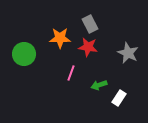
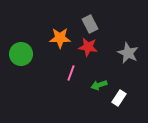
green circle: moved 3 px left
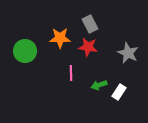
green circle: moved 4 px right, 3 px up
pink line: rotated 21 degrees counterclockwise
white rectangle: moved 6 px up
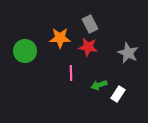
white rectangle: moved 1 px left, 2 px down
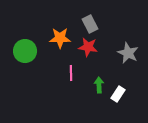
green arrow: rotated 105 degrees clockwise
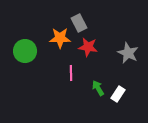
gray rectangle: moved 11 px left, 1 px up
green arrow: moved 1 px left, 3 px down; rotated 28 degrees counterclockwise
